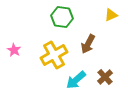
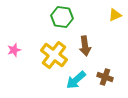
yellow triangle: moved 4 px right
brown arrow: moved 3 px left, 2 px down; rotated 36 degrees counterclockwise
pink star: rotated 24 degrees clockwise
yellow cross: rotated 24 degrees counterclockwise
brown cross: rotated 28 degrees counterclockwise
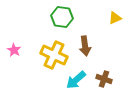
yellow triangle: moved 3 px down
pink star: rotated 24 degrees counterclockwise
yellow cross: rotated 12 degrees counterclockwise
brown cross: moved 1 px left, 2 px down
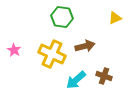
brown arrow: rotated 96 degrees counterclockwise
yellow cross: moved 2 px left, 1 px up
brown cross: moved 3 px up
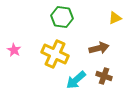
brown arrow: moved 14 px right, 2 px down
yellow cross: moved 3 px right
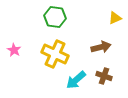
green hexagon: moved 7 px left
brown arrow: moved 2 px right, 1 px up
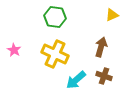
yellow triangle: moved 3 px left, 3 px up
brown arrow: rotated 60 degrees counterclockwise
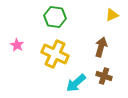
pink star: moved 3 px right, 5 px up
cyan arrow: moved 3 px down
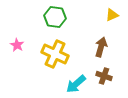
cyan arrow: moved 1 px down
